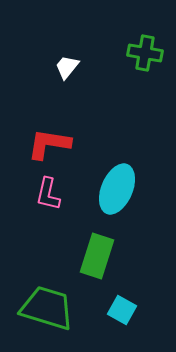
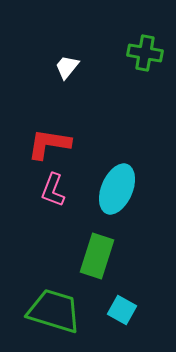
pink L-shape: moved 5 px right, 4 px up; rotated 8 degrees clockwise
green trapezoid: moved 7 px right, 3 px down
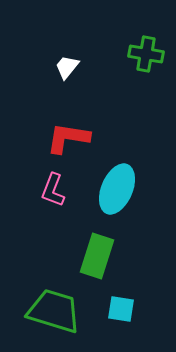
green cross: moved 1 px right, 1 px down
red L-shape: moved 19 px right, 6 px up
cyan square: moved 1 px left, 1 px up; rotated 20 degrees counterclockwise
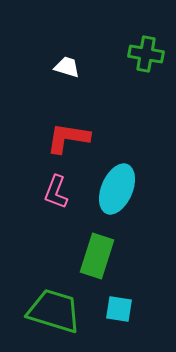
white trapezoid: rotated 68 degrees clockwise
pink L-shape: moved 3 px right, 2 px down
cyan square: moved 2 px left
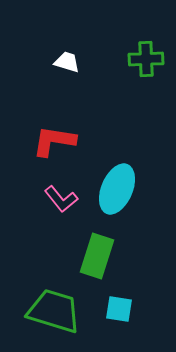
green cross: moved 5 px down; rotated 12 degrees counterclockwise
white trapezoid: moved 5 px up
red L-shape: moved 14 px left, 3 px down
pink L-shape: moved 5 px right, 7 px down; rotated 60 degrees counterclockwise
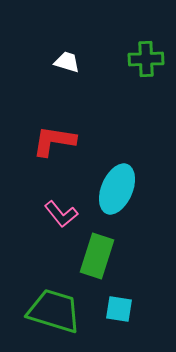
pink L-shape: moved 15 px down
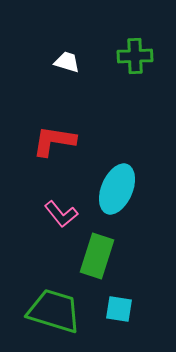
green cross: moved 11 px left, 3 px up
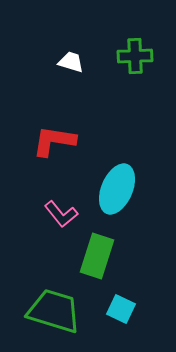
white trapezoid: moved 4 px right
cyan square: moved 2 px right; rotated 16 degrees clockwise
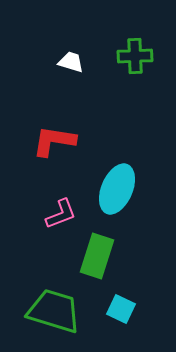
pink L-shape: rotated 72 degrees counterclockwise
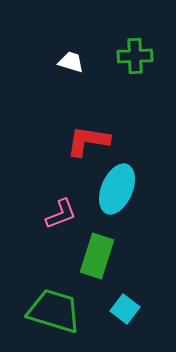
red L-shape: moved 34 px right
cyan square: moved 4 px right; rotated 12 degrees clockwise
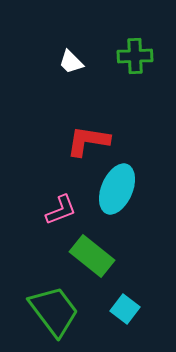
white trapezoid: rotated 152 degrees counterclockwise
pink L-shape: moved 4 px up
green rectangle: moved 5 px left; rotated 69 degrees counterclockwise
green trapezoid: rotated 36 degrees clockwise
